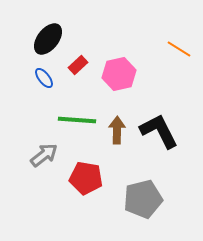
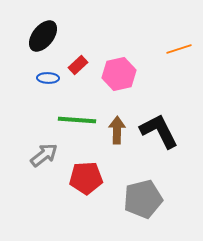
black ellipse: moved 5 px left, 3 px up
orange line: rotated 50 degrees counterclockwise
blue ellipse: moved 4 px right; rotated 50 degrees counterclockwise
red pentagon: rotated 12 degrees counterclockwise
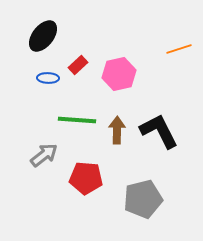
red pentagon: rotated 8 degrees clockwise
